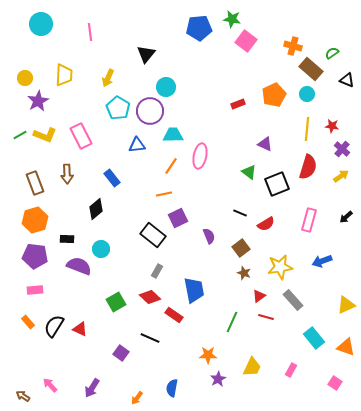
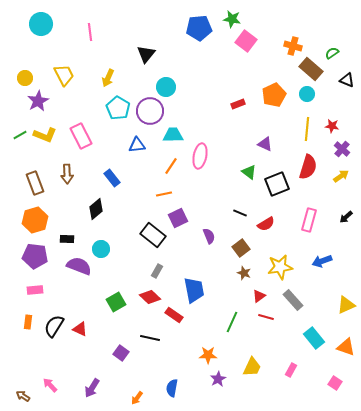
yellow trapezoid at (64, 75): rotated 30 degrees counterclockwise
orange rectangle at (28, 322): rotated 48 degrees clockwise
black line at (150, 338): rotated 12 degrees counterclockwise
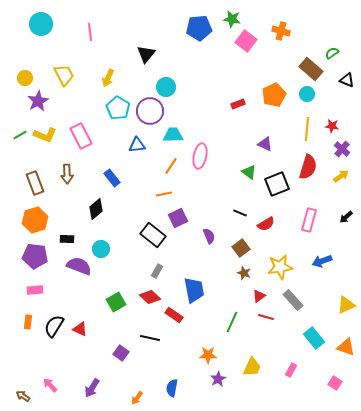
orange cross at (293, 46): moved 12 px left, 15 px up
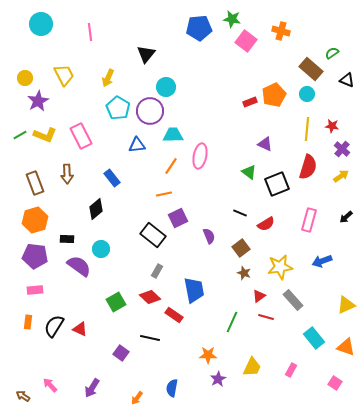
red rectangle at (238, 104): moved 12 px right, 2 px up
purple semicircle at (79, 266): rotated 15 degrees clockwise
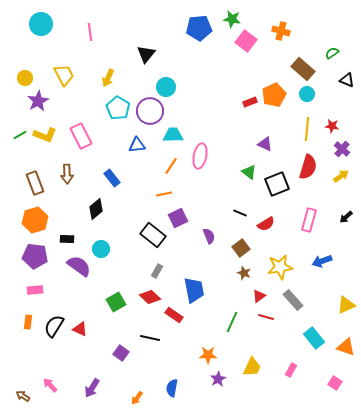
brown rectangle at (311, 69): moved 8 px left
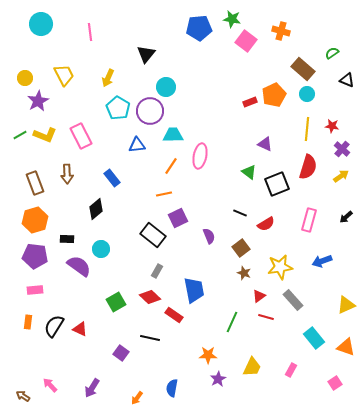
pink square at (335, 383): rotated 24 degrees clockwise
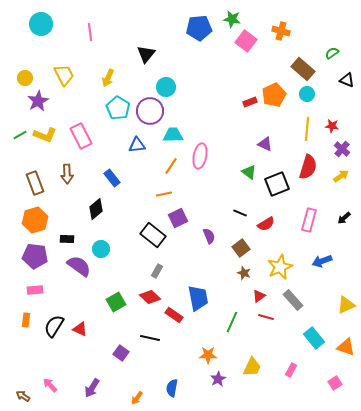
black arrow at (346, 217): moved 2 px left, 1 px down
yellow star at (280, 267): rotated 15 degrees counterclockwise
blue trapezoid at (194, 290): moved 4 px right, 8 px down
orange rectangle at (28, 322): moved 2 px left, 2 px up
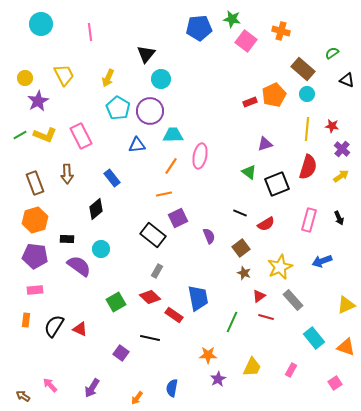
cyan circle at (166, 87): moved 5 px left, 8 px up
purple triangle at (265, 144): rotated 42 degrees counterclockwise
black arrow at (344, 218): moved 5 px left; rotated 72 degrees counterclockwise
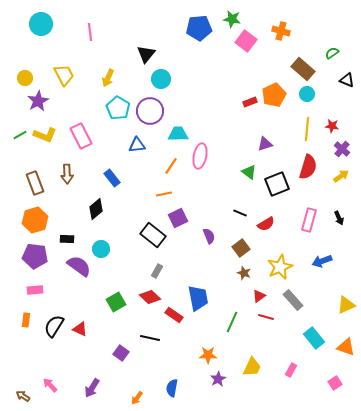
cyan trapezoid at (173, 135): moved 5 px right, 1 px up
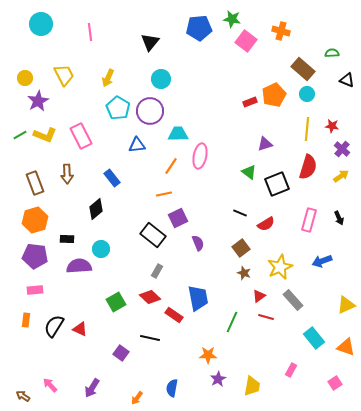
green semicircle at (332, 53): rotated 32 degrees clockwise
black triangle at (146, 54): moved 4 px right, 12 px up
purple semicircle at (209, 236): moved 11 px left, 7 px down
purple semicircle at (79, 266): rotated 40 degrees counterclockwise
yellow trapezoid at (252, 367): moved 19 px down; rotated 15 degrees counterclockwise
